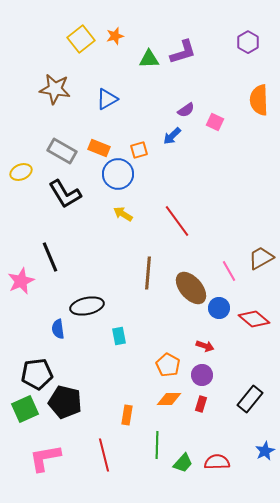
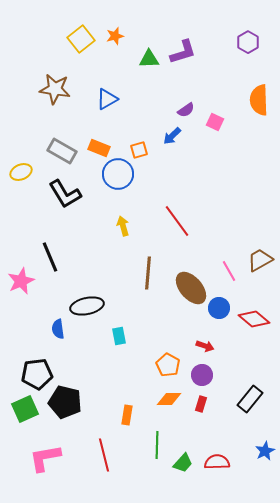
yellow arrow at (123, 214): moved 12 px down; rotated 42 degrees clockwise
brown trapezoid at (261, 258): moved 1 px left, 2 px down
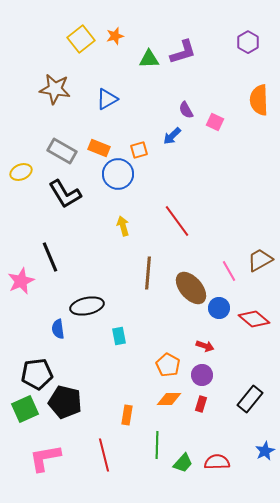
purple semicircle at (186, 110): rotated 96 degrees clockwise
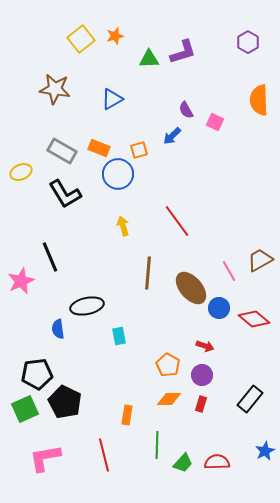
blue triangle at (107, 99): moved 5 px right
black pentagon at (65, 402): rotated 12 degrees clockwise
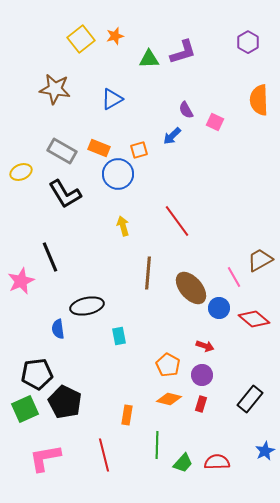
pink line at (229, 271): moved 5 px right, 6 px down
orange diamond at (169, 399): rotated 15 degrees clockwise
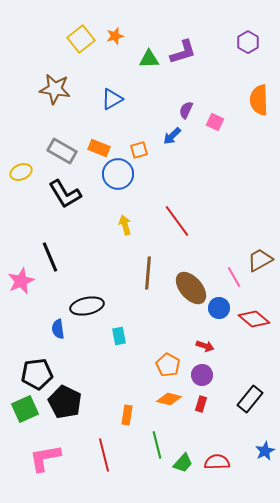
purple semicircle at (186, 110): rotated 54 degrees clockwise
yellow arrow at (123, 226): moved 2 px right, 1 px up
green line at (157, 445): rotated 16 degrees counterclockwise
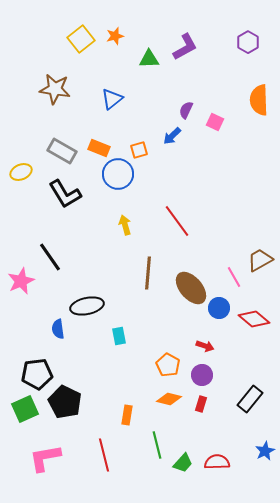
purple L-shape at (183, 52): moved 2 px right, 5 px up; rotated 12 degrees counterclockwise
blue triangle at (112, 99): rotated 10 degrees counterclockwise
black line at (50, 257): rotated 12 degrees counterclockwise
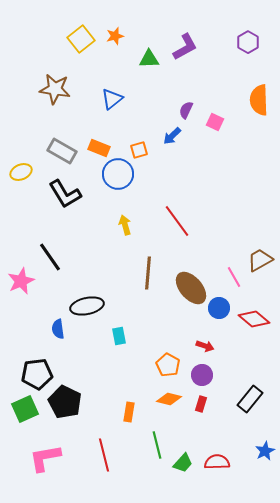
orange rectangle at (127, 415): moved 2 px right, 3 px up
